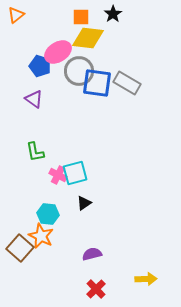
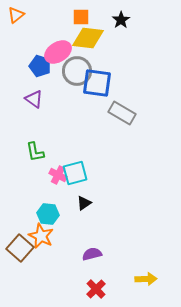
black star: moved 8 px right, 6 px down
gray circle: moved 2 px left
gray rectangle: moved 5 px left, 30 px down
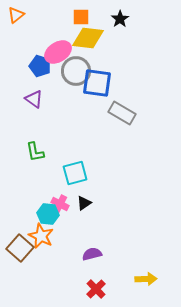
black star: moved 1 px left, 1 px up
gray circle: moved 1 px left
pink cross: moved 2 px right, 29 px down
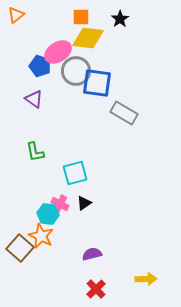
gray rectangle: moved 2 px right
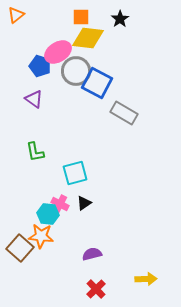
blue square: rotated 20 degrees clockwise
orange star: rotated 20 degrees counterclockwise
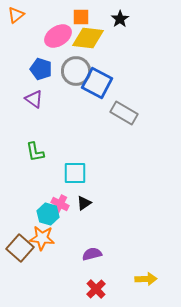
pink ellipse: moved 16 px up
blue pentagon: moved 1 px right, 3 px down
cyan square: rotated 15 degrees clockwise
cyan hexagon: rotated 10 degrees clockwise
orange star: moved 1 px right, 2 px down
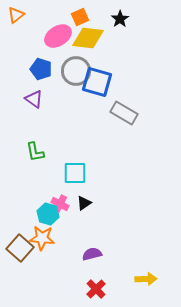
orange square: moved 1 px left; rotated 24 degrees counterclockwise
blue square: moved 1 px up; rotated 12 degrees counterclockwise
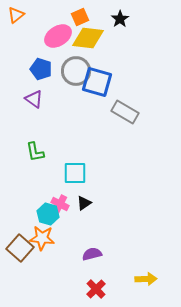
gray rectangle: moved 1 px right, 1 px up
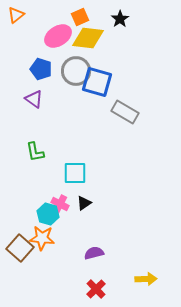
purple semicircle: moved 2 px right, 1 px up
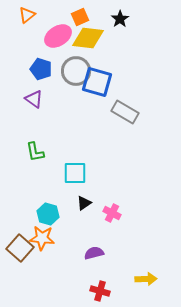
orange triangle: moved 11 px right
pink cross: moved 52 px right, 9 px down
red cross: moved 4 px right, 2 px down; rotated 30 degrees counterclockwise
